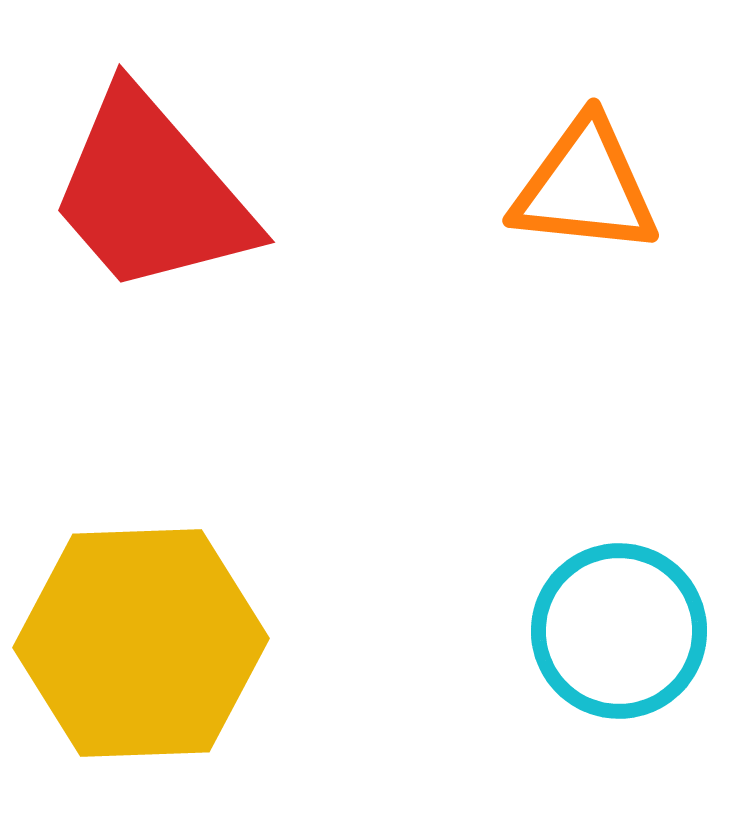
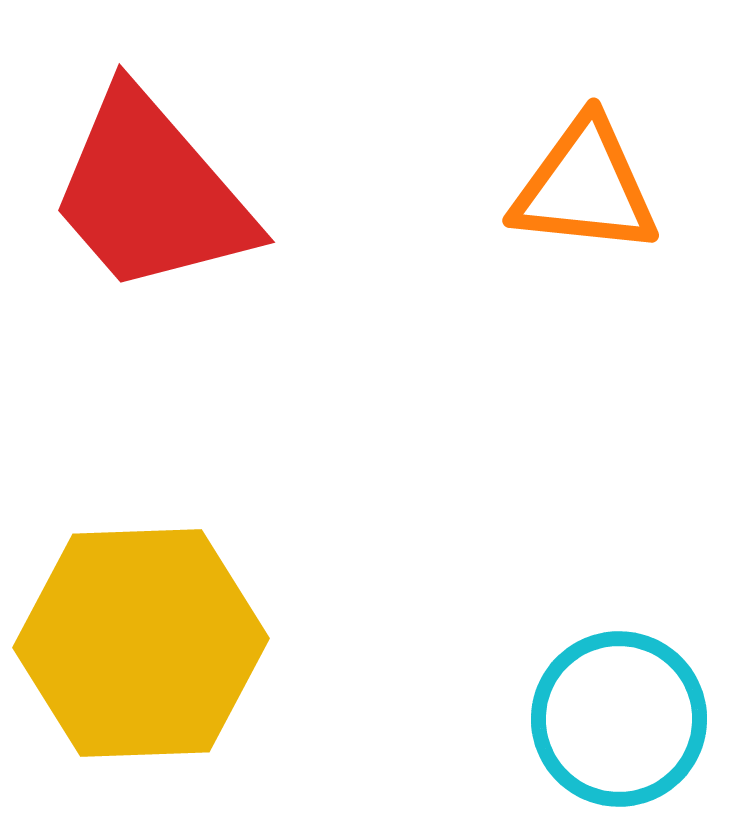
cyan circle: moved 88 px down
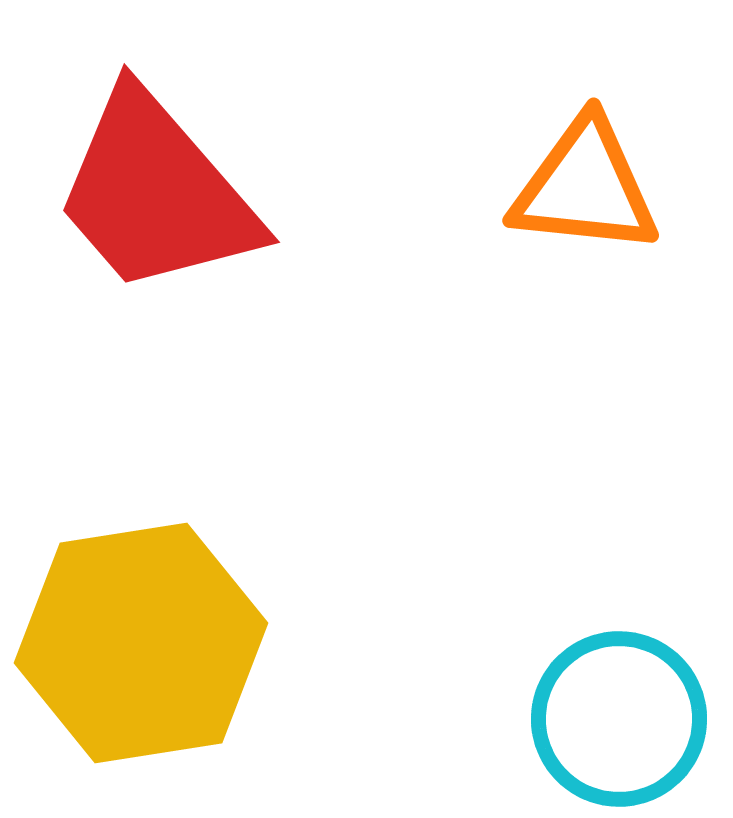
red trapezoid: moved 5 px right
yellow hexagon: rotated 7 degrees counterclockwise
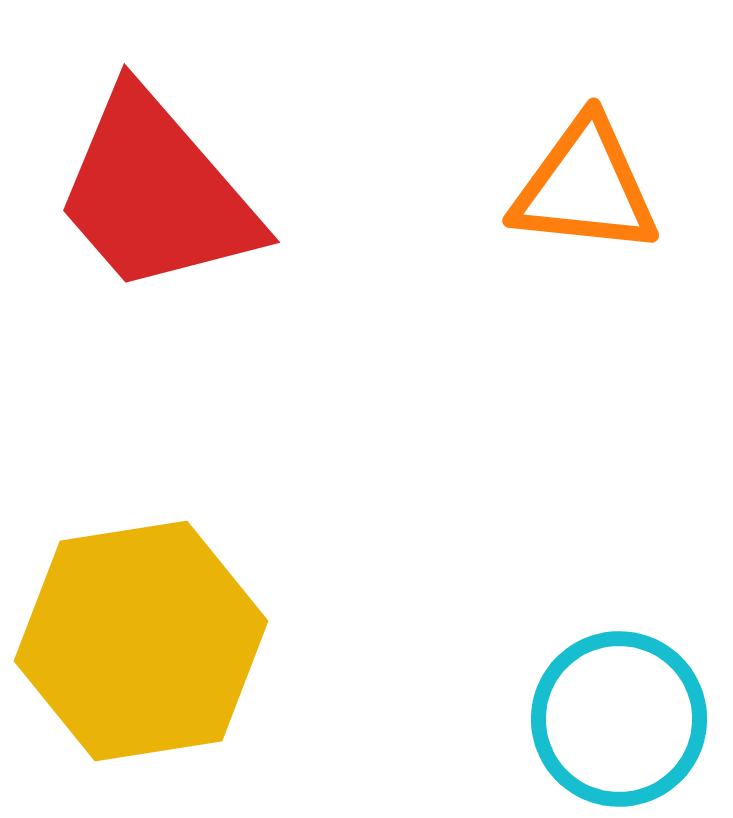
yellow hexagon: moved 2 px up
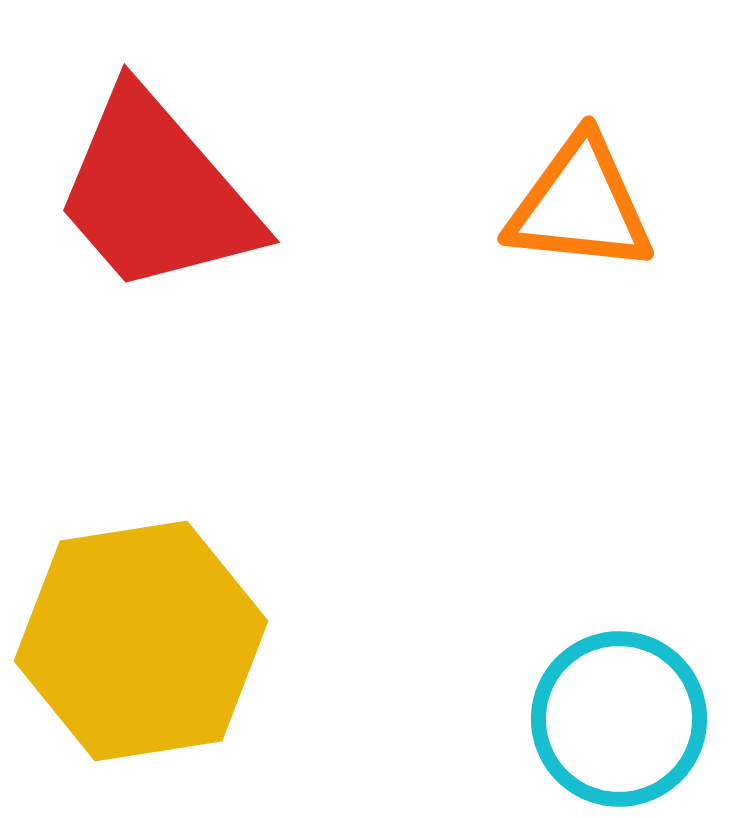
orange triangle: moved 5 px left, 18 px down
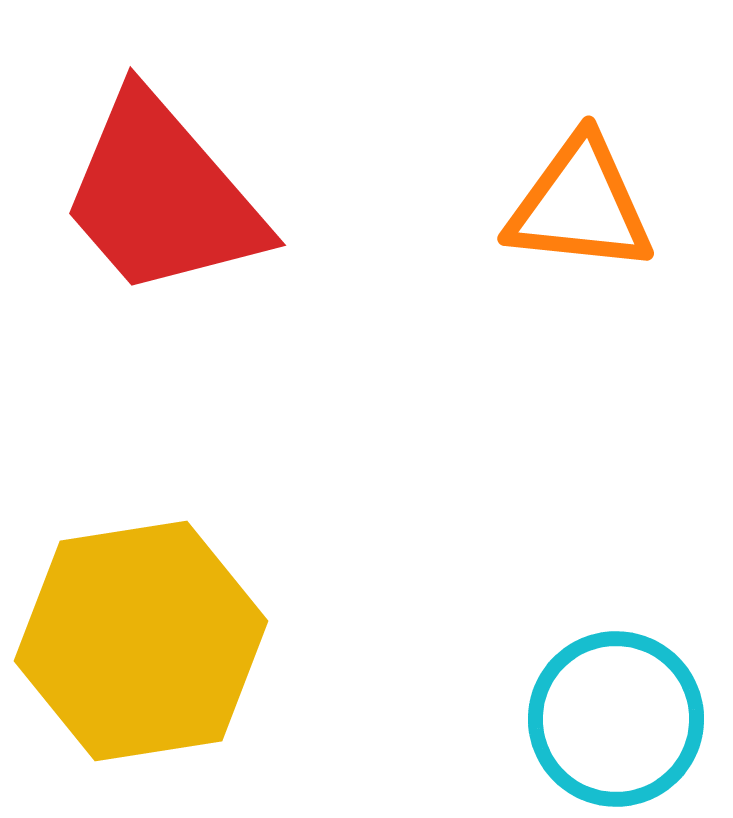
red trapezoid: moved 6 px right, 3 px down
cyan circle: moved 3 px left
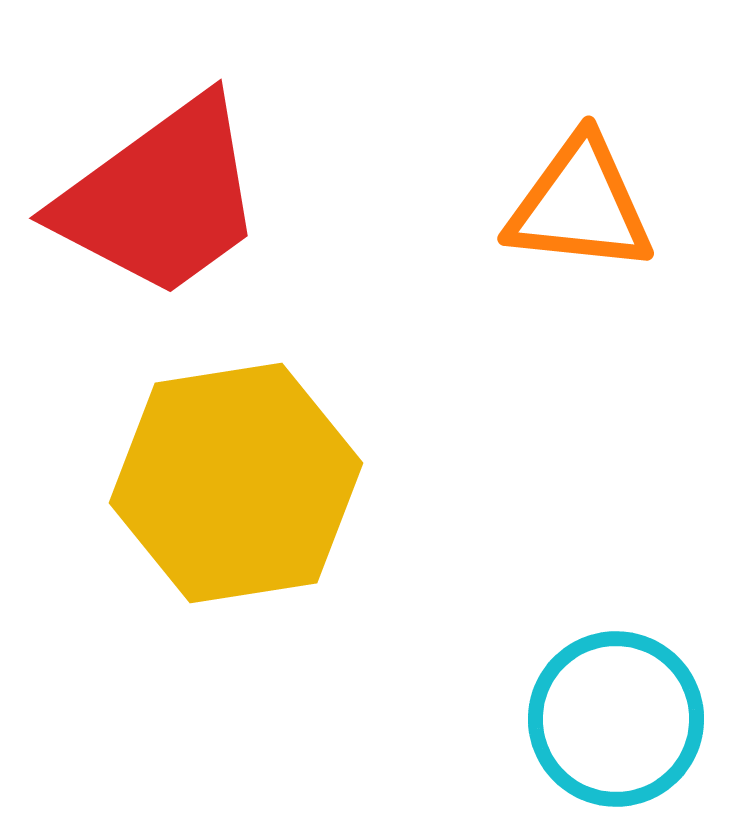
red trapezoid: moved 1 px left, 2 px down; rotated 85 degrees counterclockwise
yellow hexagon: moved 95 px right, 158 px up
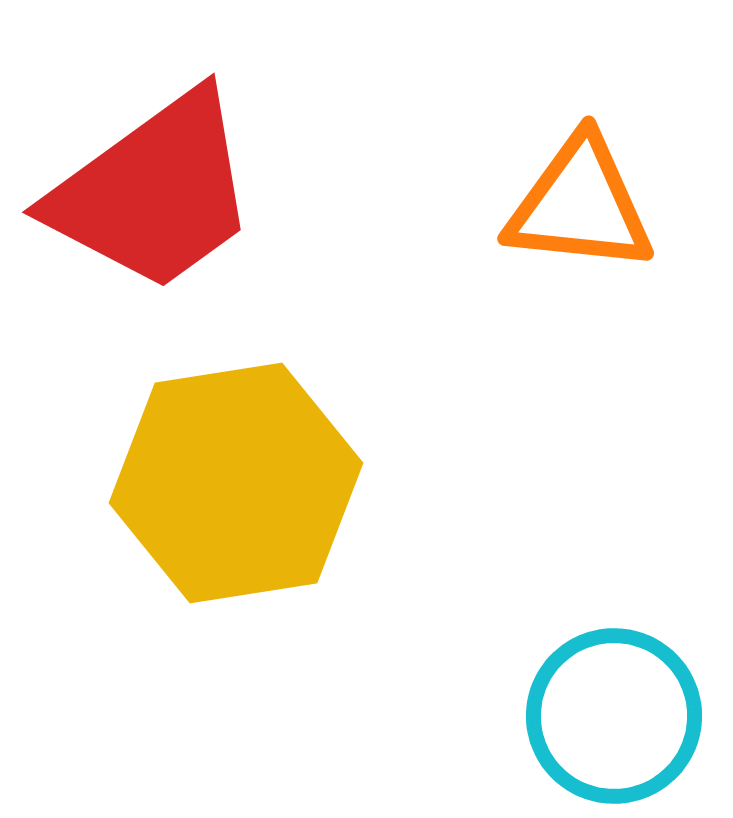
red trapezoid: moved 7 px left, 6 px up
cyan circle: moved 2 px left, 3 px up
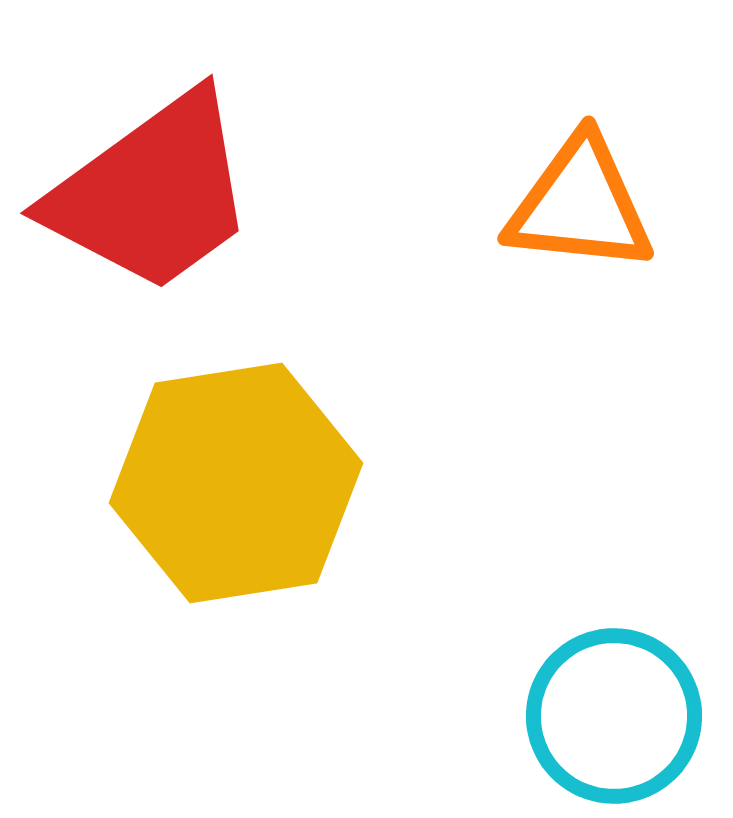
red trapezoid: moved 2 px left, 1 px down
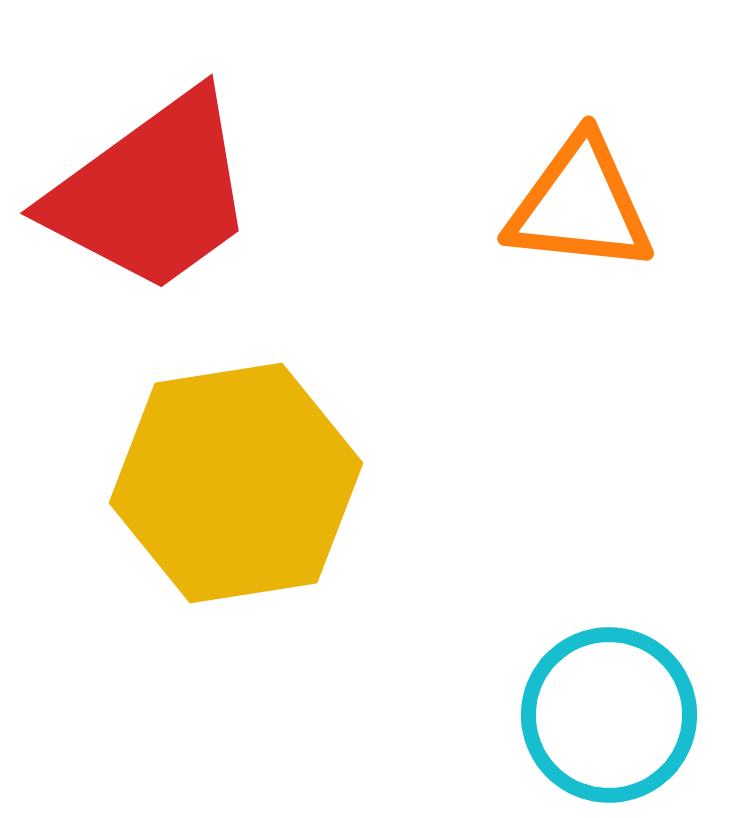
cyan circle: moved 5 px left, 1 px up
